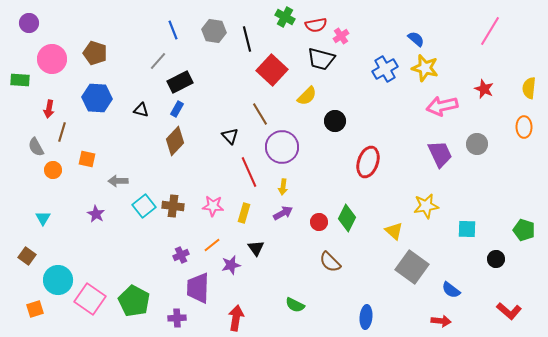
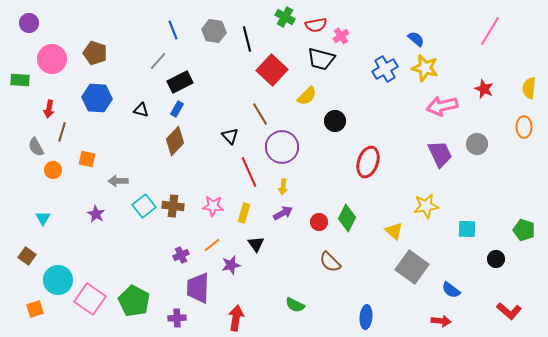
black triangle at (256, 248): moved 4 px up
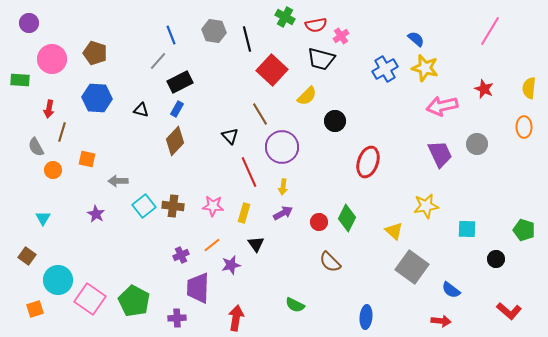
blue line at (173, 30): moved 2 px left, 5 px down
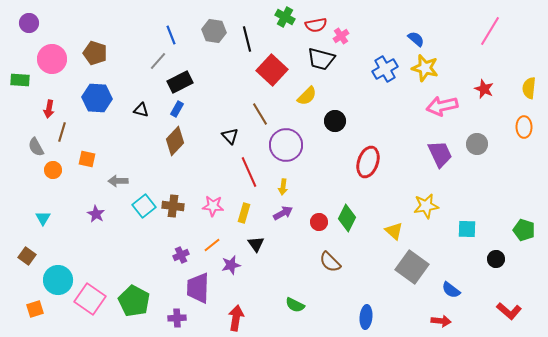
purple circle at (282, 147): moved 4 px right, 2 px up
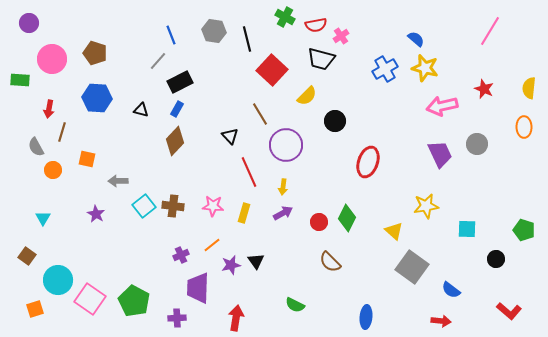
black triangle at (256, 244): moved 17 px down
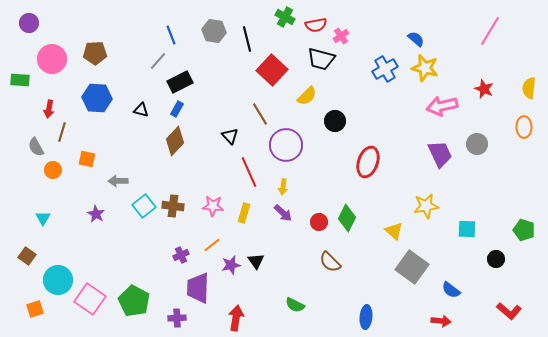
brown pentagon at (95, 53): rotated 20 degrees counterclockwise
purple arrow at (283, 213): rotated 72 degrees clockwise
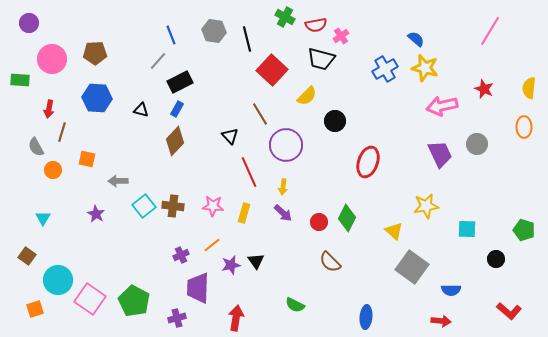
blue semicircle at (451, 290): rotated 36 degrees counterclockwise
purple cross at (177, 318): rotated 12 degrees counterclockwise
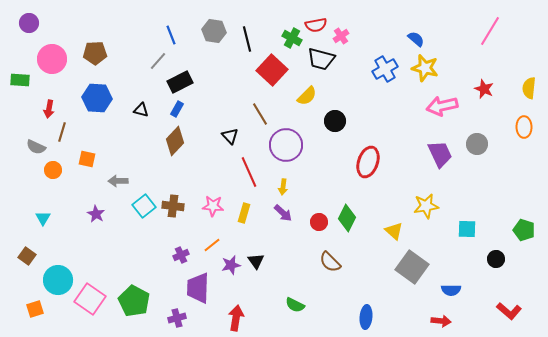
green cross at (285, 17): moved 7 px right, 21 px down
gray semicircle at (36, 147): rotated 36 degrees counterclockwise
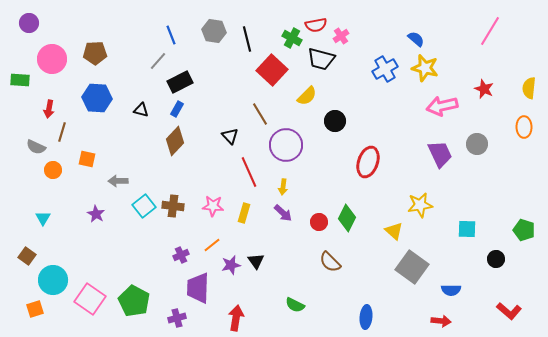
yellow star at (426, 206): moved 6 px left, 1 px up
cyan circle at (58, 280): moved 5 px left
